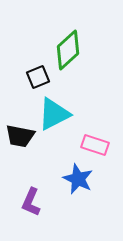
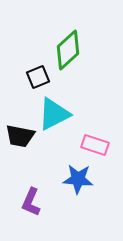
blue star: rotated 20 degrees counterclockwise
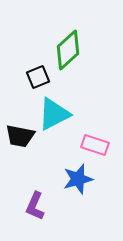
blue star: rotated 20 degrees counterclockwise
purple L-shape: moved 4 px right, 4 px down
